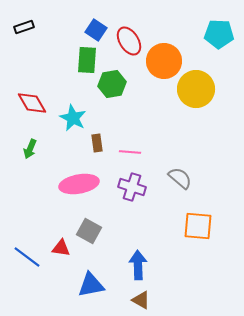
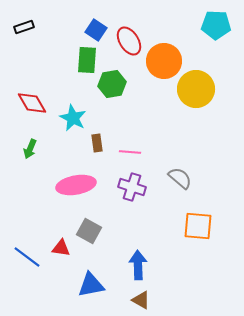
cyan pentagon: moved 3 px left, 9 px up
pink ellipse: moved 3 px left, 1 px down
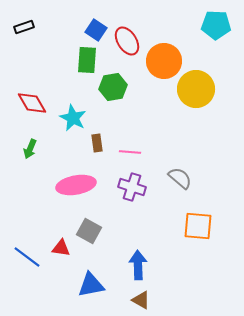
red ellipse: moved 2 px left
green hexagon: moved 1 px right, 3 px down
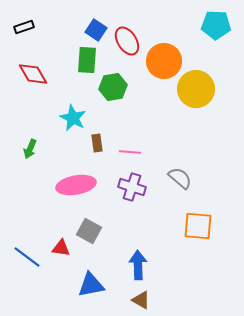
red diamond: moved 1 px right, 29 px up
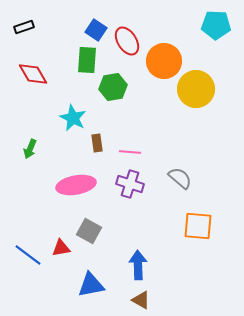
purple cross: moved 2 px left, 3 px up
red triangle: rotated 18 degrees counterclockwise
blue line: moved 1 px right, 2 px up
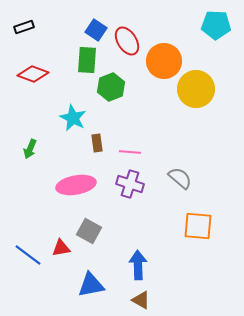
red diamond: rotated 40 degrees counterclockwise
green hexagon: moved 2 px left; rotated 12 degrees counterclockwise
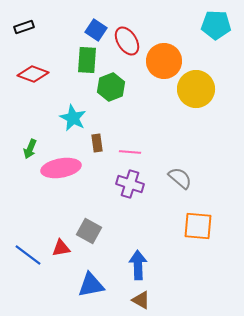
pink ellipse: moved 15 px left, 17 px up
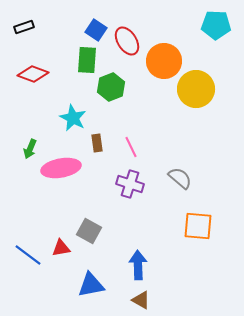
pink line: moved 1 px right, 5 px up; rotated 60 degrees clockwise
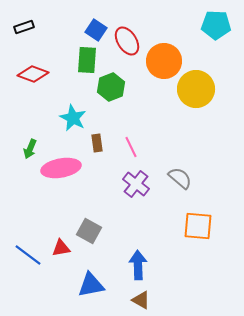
purple cross: moved 6 px right; rotated 20 degrees clockwise
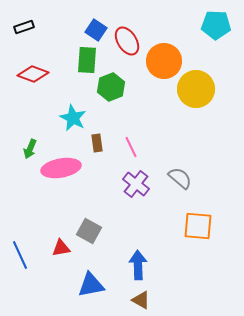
blue line: moved 8 px left; rotated 28 degrees clockwise
